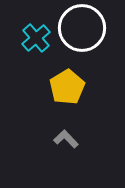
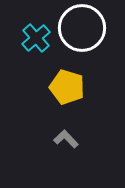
yellow pentagon: rotated 24 degrees counterclockwise
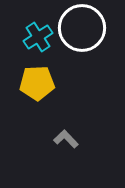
cyan cross: moved 2 px right, 1 px up; rotated 8 degrees clockwise
yellow pentagon: moved 30 px left, 4 px up; rotated 20 degrees counterclockwise
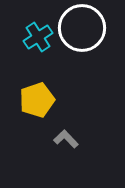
yellow pentagon: moved 17 px down; rotated 16 degrees counterclockwise
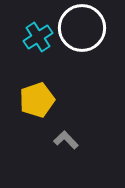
gray L-shape: moved 1 px down
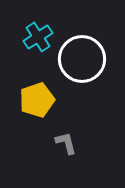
white circle: moved 31 px down
gray L-shape: moved 3 px down; rotated 30 degrees clockwise
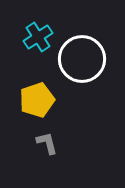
gray L-shape: moved 19 px left
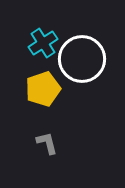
cyan cross: moved 5 px right, 6 px down
yellow pentagon: moved 6 px right, 11 px up
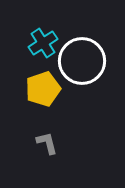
white circle: moved 2 px down
